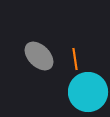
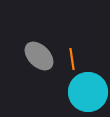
orange line: moved 3 px left
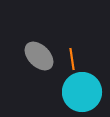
cyan circle: moved 6 px left
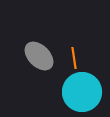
orange line: moved 2 px right, 1 px up
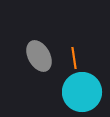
gray ellipse: rotated 16 degrees clockwise
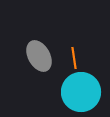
cyan circle: moved 1 px left
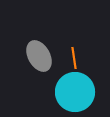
cyan circle: moved 6 px left
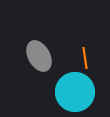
orange line: moved 11 px right
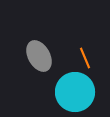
orange line: rotated 15 degrees counterclockwise
